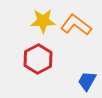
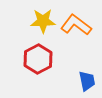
blue trapezoid: rotated 140 degrees clockwise
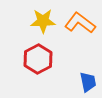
orange L-shape: moved 4 px right, 2 px up
blue trapezoid: moved 1 px right, 1 px down
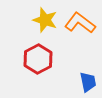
yellow star: moved 2 px right, 1 px up; rotated 20 degrees clockwise
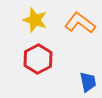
yellow star: moved 10 px left
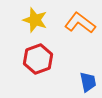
red hexagon: rotated 8 degrees clockwise
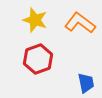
blue trapezoid: moved 2 px left, 1 px down
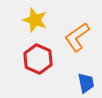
orange L-shape: moved 3 px left, 14 px down; rotated 72 degrees counterclockwise
red hexagon: rotated 16 degrees counterclockwise
